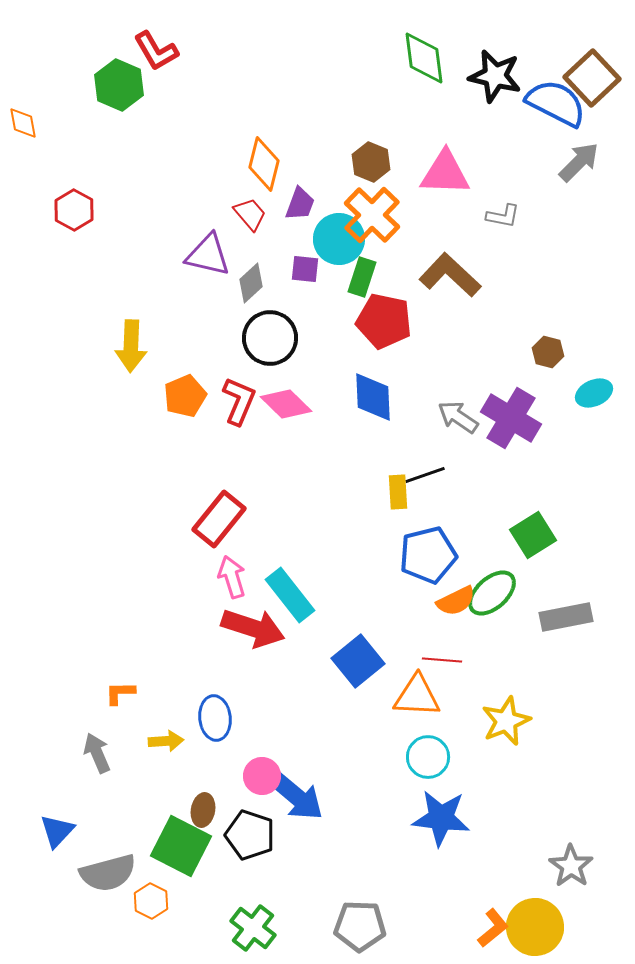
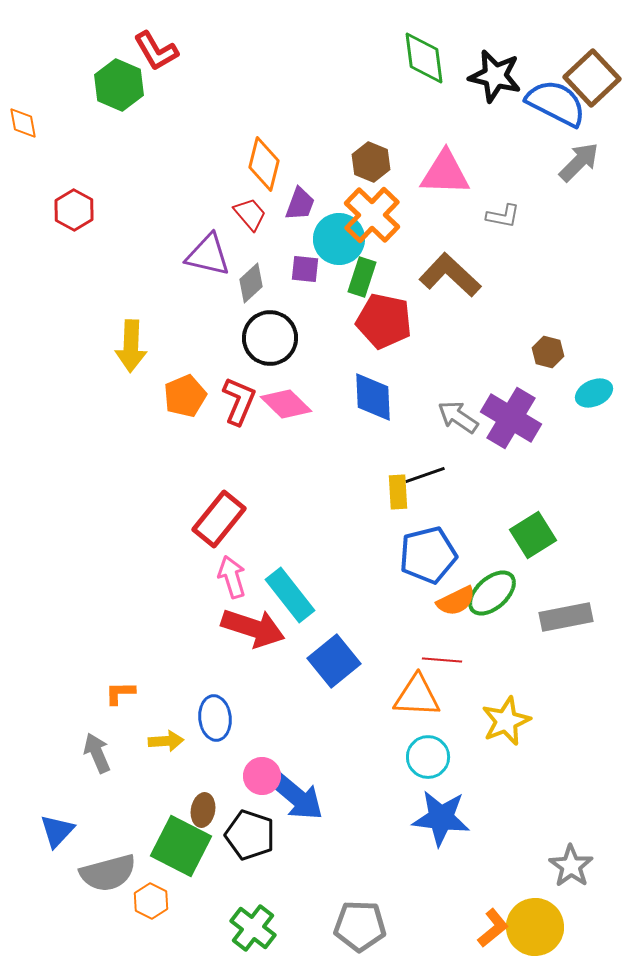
blue square at (358, 661): moved 24 px left
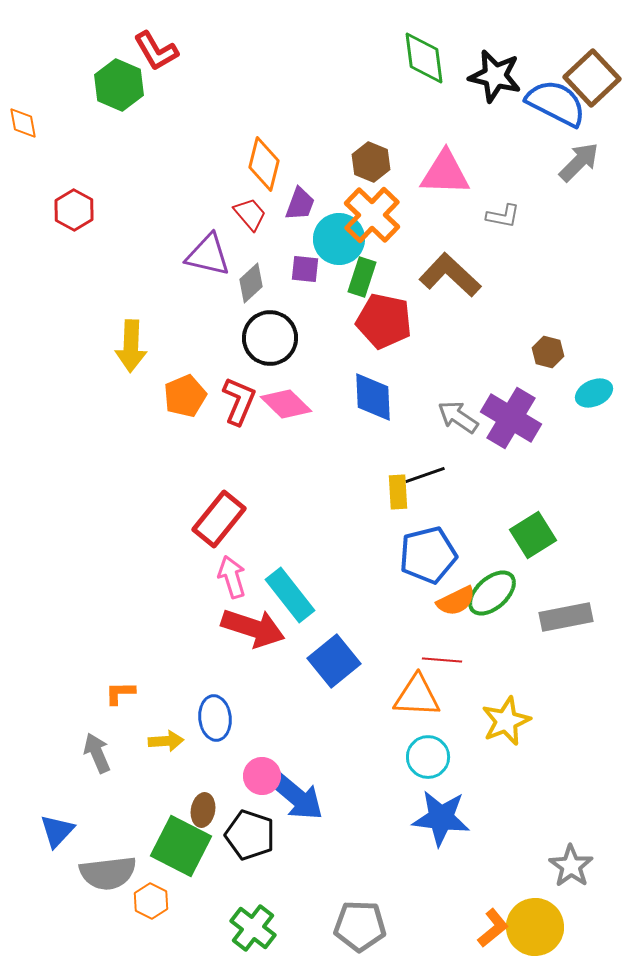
gray semicircle at (108, 873): rotated 8 degrees clockwise
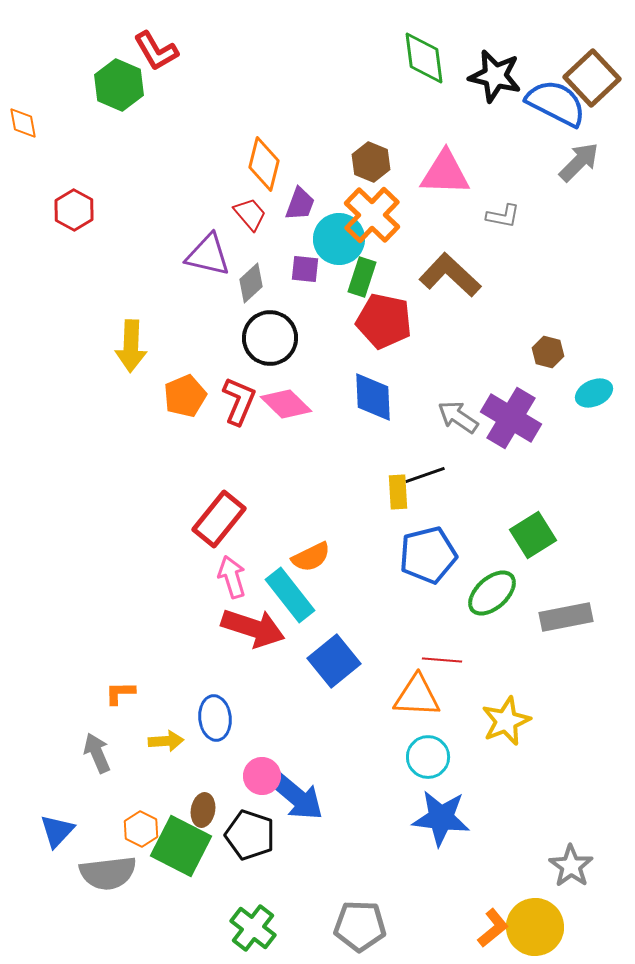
orange semicircle at (456, 601): moved 145 px left, 44 px up
orange hexagon at (151, 901): moved 10 px left, 72 px up
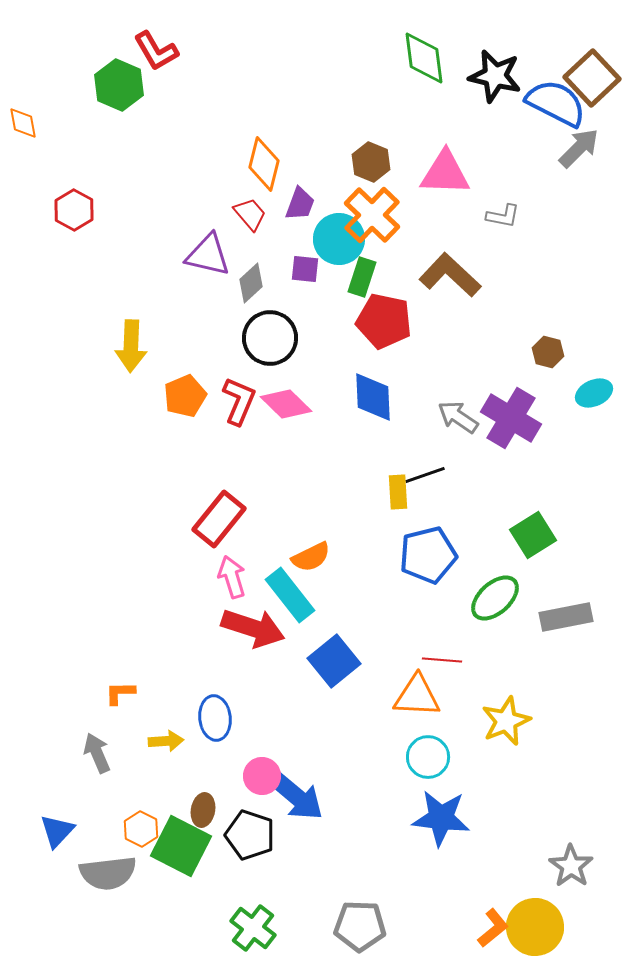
gray arrow at (579, 162): moved 14 px up
green ellipse at (492, 593): moved 3 px right, 5 px down
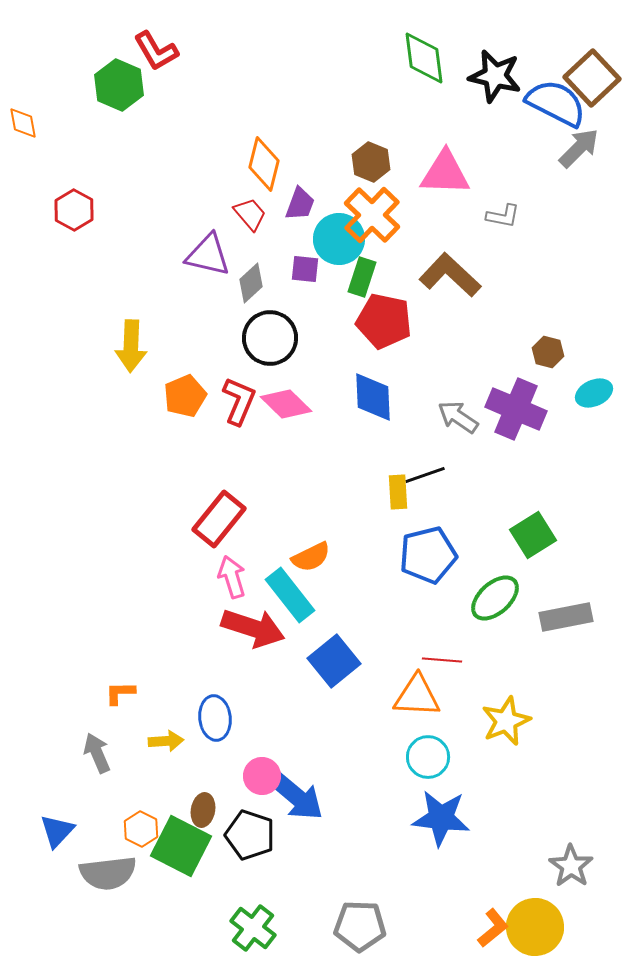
purple cross at (511, 418): moved 5 px right, 9 px up; rotated 8 degrees counterclockwise
